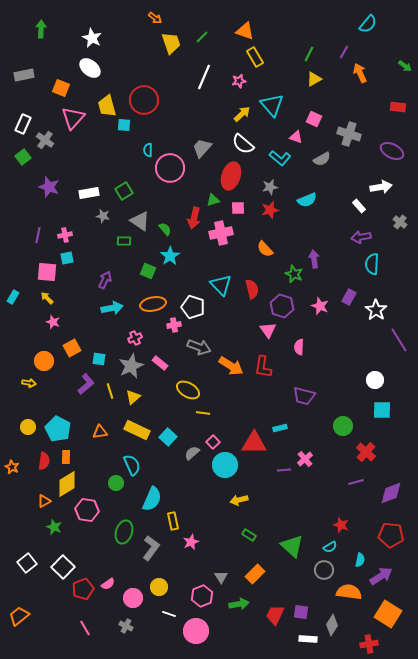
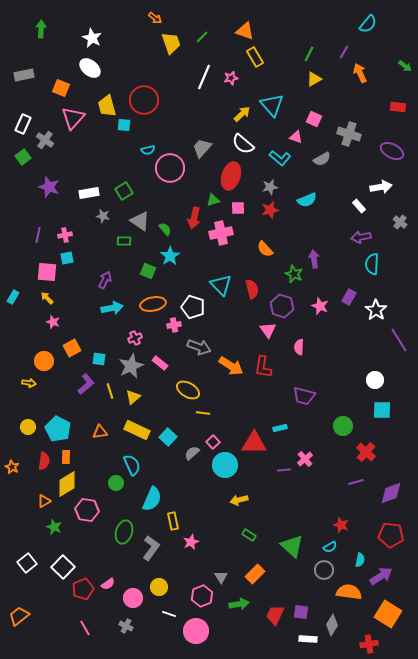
pink star at (239, 81): moved 8 px left, 3 px up
cyan semicircle at (148, 150): rotated 104 degrees counterclockwise
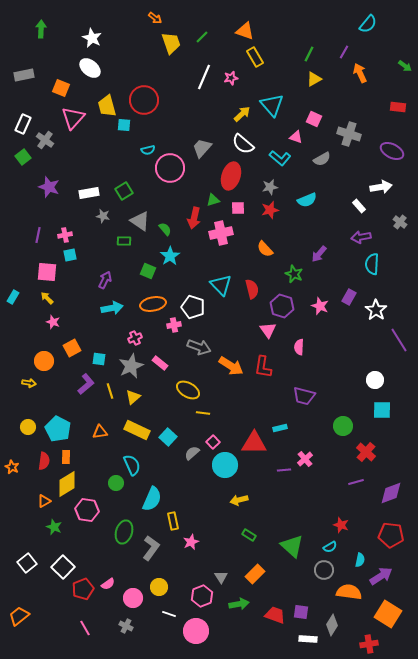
cyan square at (67, 258): moved 3 px right, 3 px up
purple arrow at (314, 259): moved 5 px right, 5 px up; rotated 132 degrees counterclockwise
red trapezoid at (275, 615): rotated 85 degrees clockwise
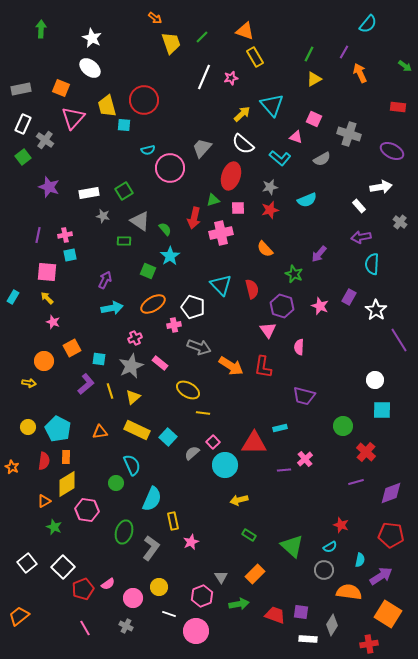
gray rectangle at (24, 75): moved 3 px left, 14 px down
orange ellipse at (153, 304): rotated 20 degrees counterclockwise
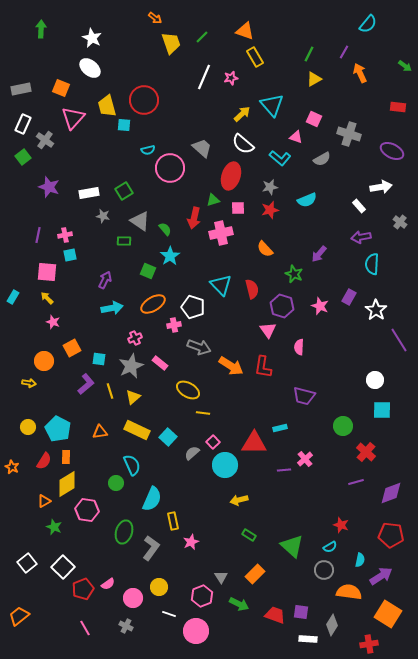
gray trapezoid at (202, 148): rotated 90 degrees clockwise
red semicircle at (44, 461): rotated 24 degrees clockwise
green arrow at (239, 604): rotated 36 degrees clockwise
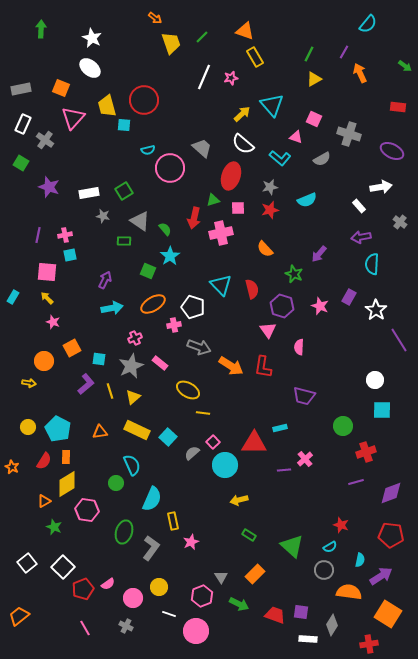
green square at (23, 157): moved 2 px left, 6 px down; rotated 21 degrees counterclockwise
red cross at (366, 452): rotated 30 degrees clockwise
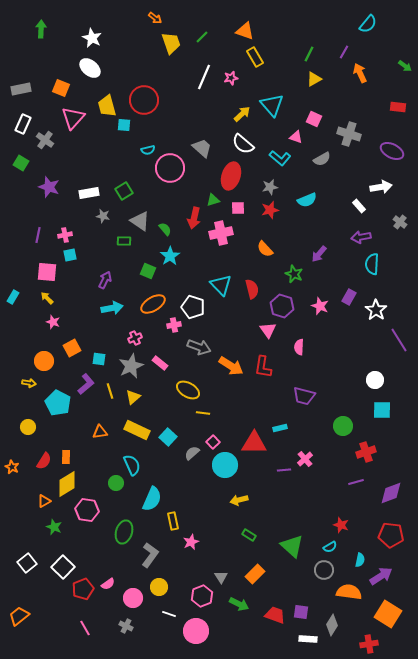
cyan pentagon at (58, 429): moved 26 px up
gray L-shape at (151, 548): moved 1 px left, 7 px down
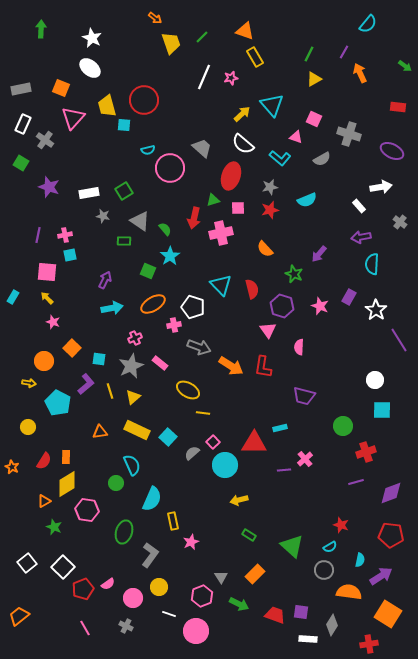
orange square at (72, 348): rotated 18 degrees counterclockwise
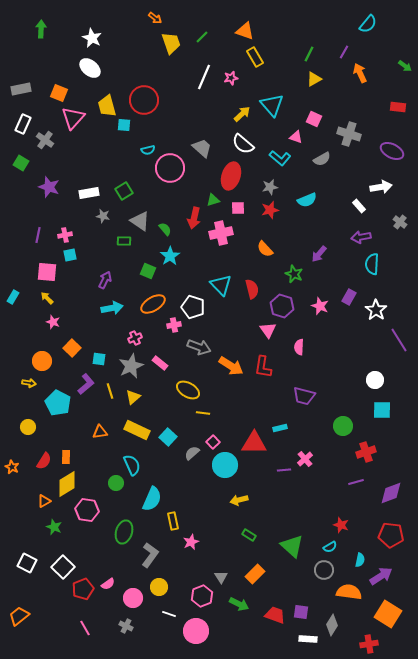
orange square at (61, 88): moved 2 px left, 5 px down
orange circle at (44, 361): moved 2 px left
white square at (27, 563): rotated 24 degrees counterclockwise
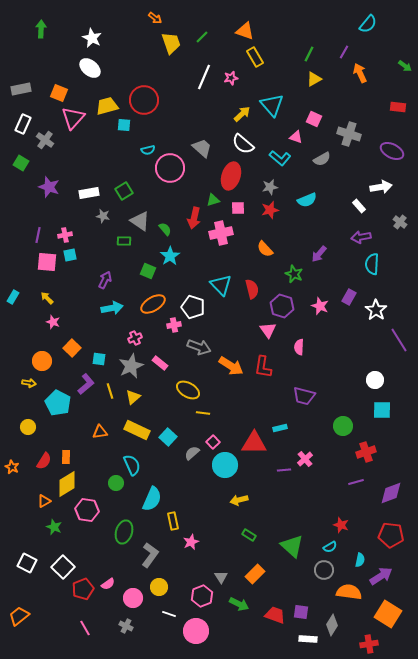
yellow trapezoid at (107, 106): rotated 90 degrees clockwise
pink square at (47, 272): moved 10 px up
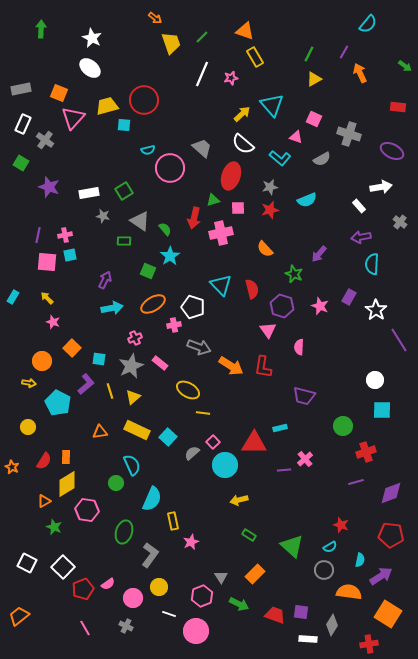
white line at (204, 77): moved 2 px left, 3 px up
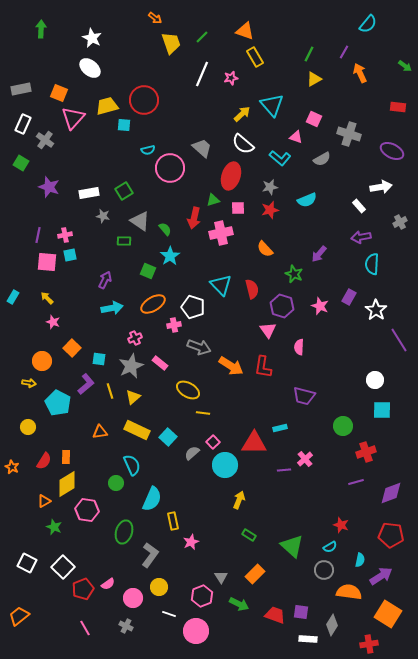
gray cross at (400, 222): rotated 24 degrees clockwise
yellow arrow at (239, 500): rotated 126 degrees clockwise
